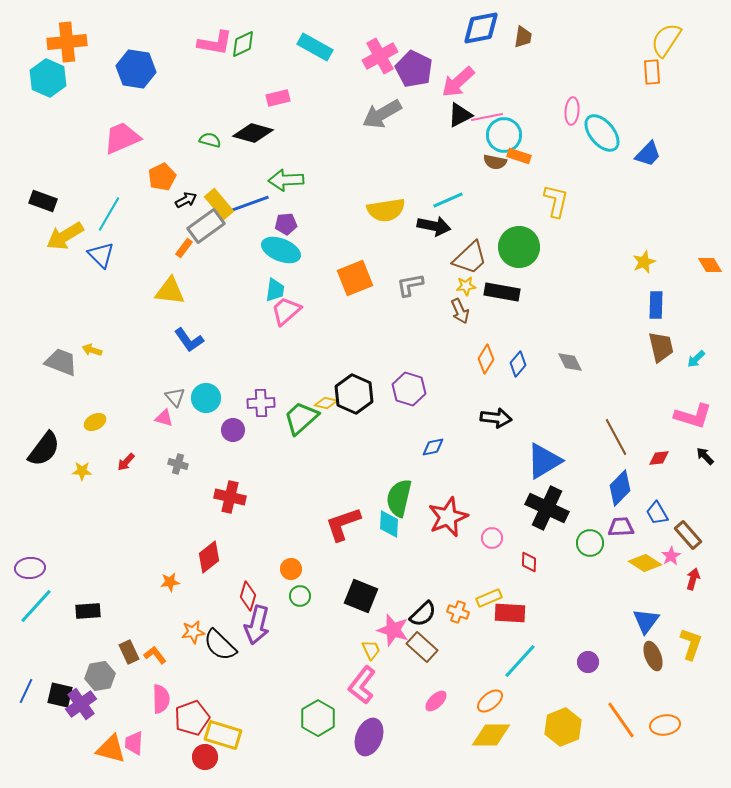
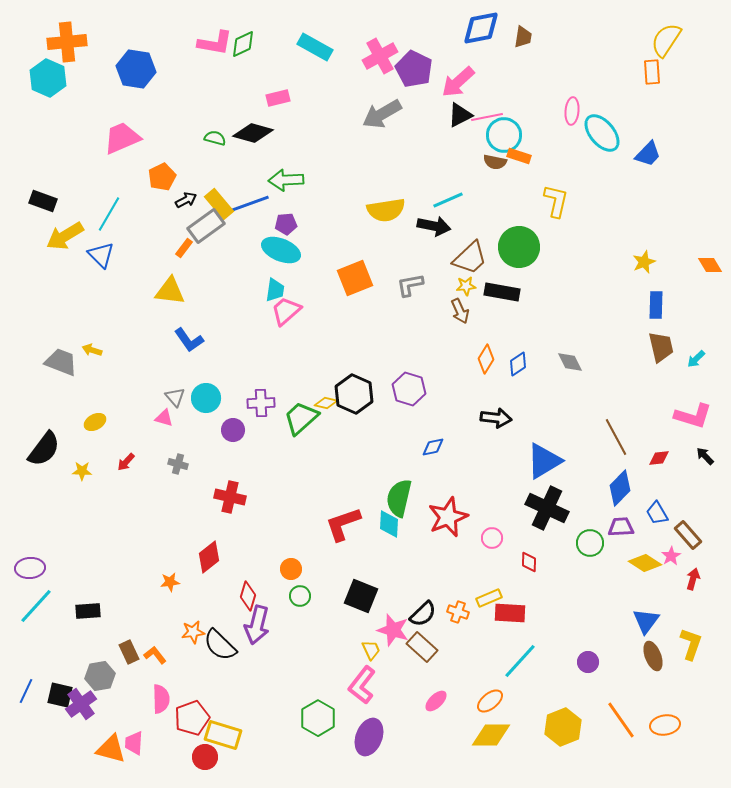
green semicircle at (210, 140): moved 5 px right, 2 px up
blue diamond at (518, 364): rotated 15 degrees clockwise
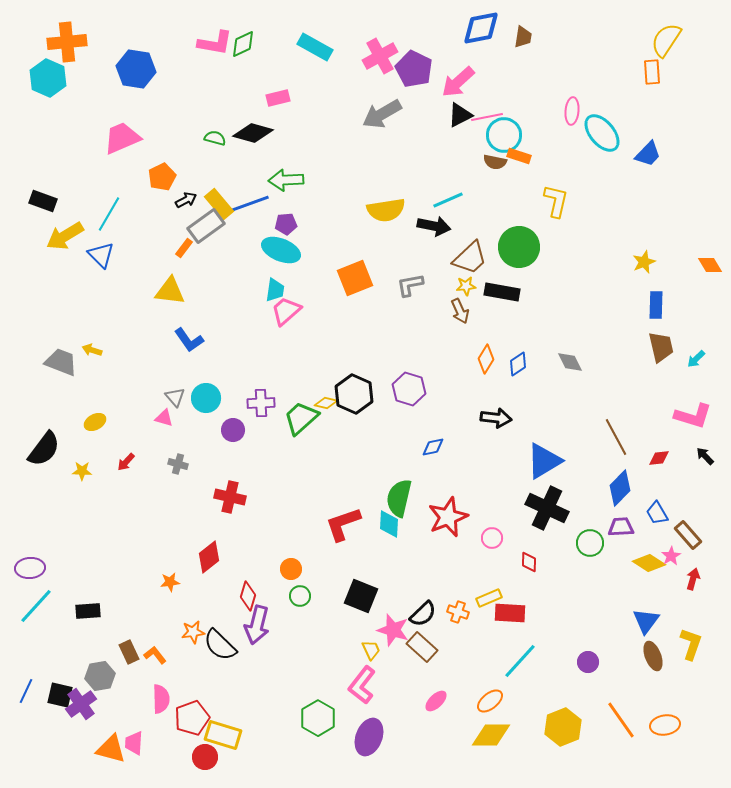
yellow diamond at (645, 563): moved 4 px right
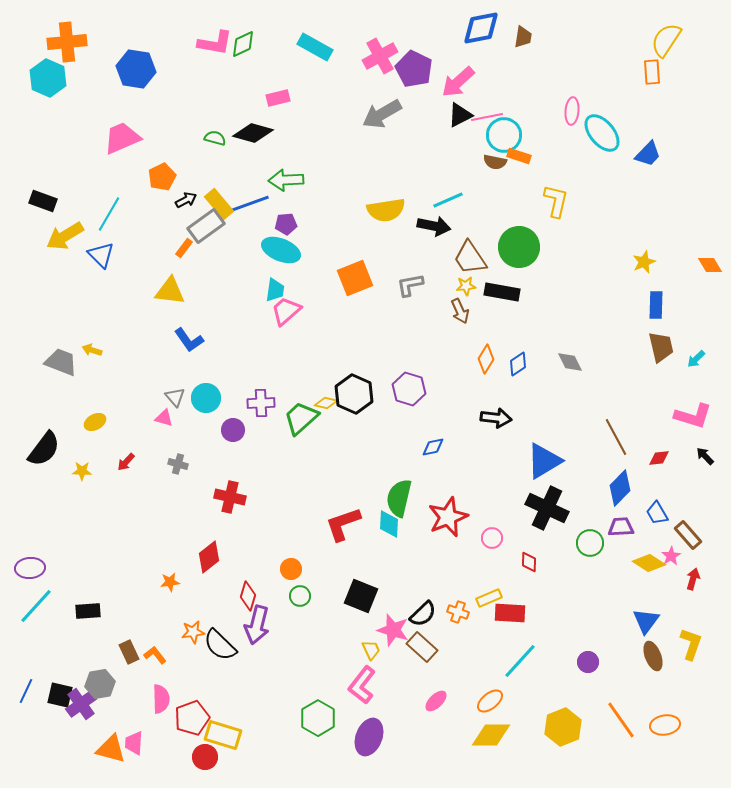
brown trapezoid at (470, 258): rotated 99 degrees clockwise
gray hexagon at (100, 676): moved 8 px down
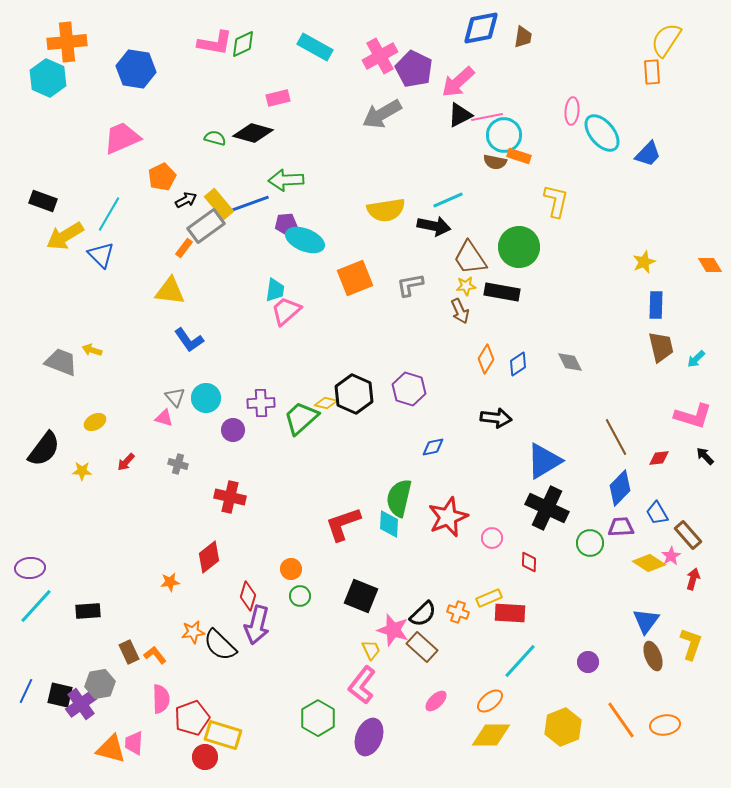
cyan ellipse at (281, 250): moved 24 px right, 10 px up
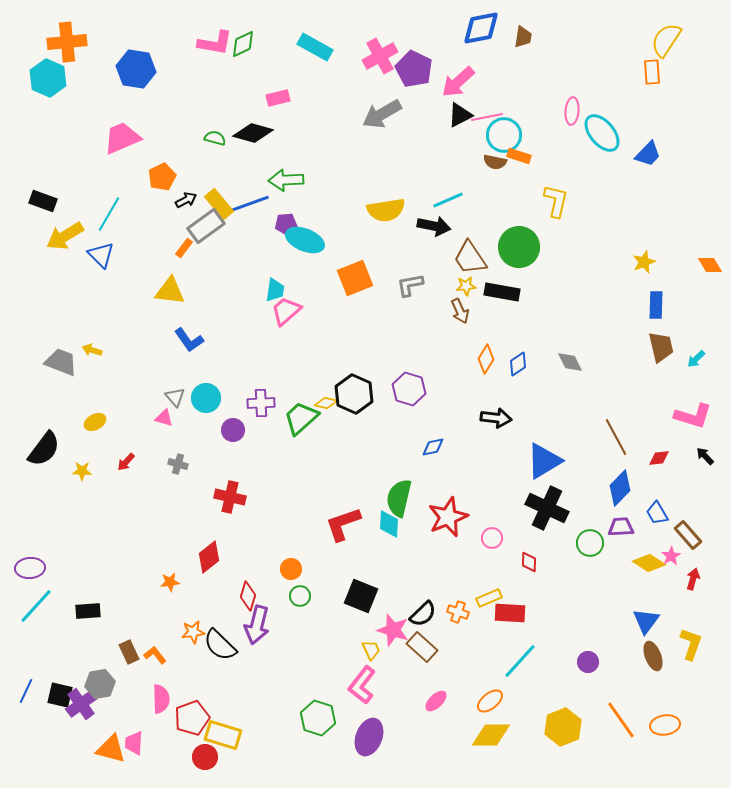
green hexagon at (318, 718): rotated 12 degrees counterclockwise
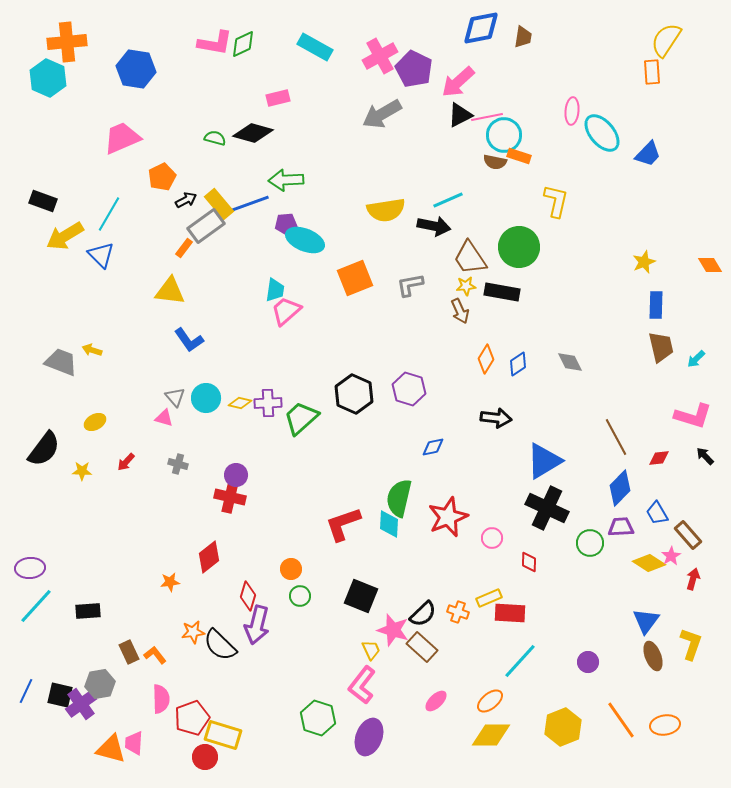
purple cross at (261, 403): moved 7 px right
yellow diamond at (326, 403): moved 86 px left
purple circle at (233, 430): moved 3 px right, 45 px down
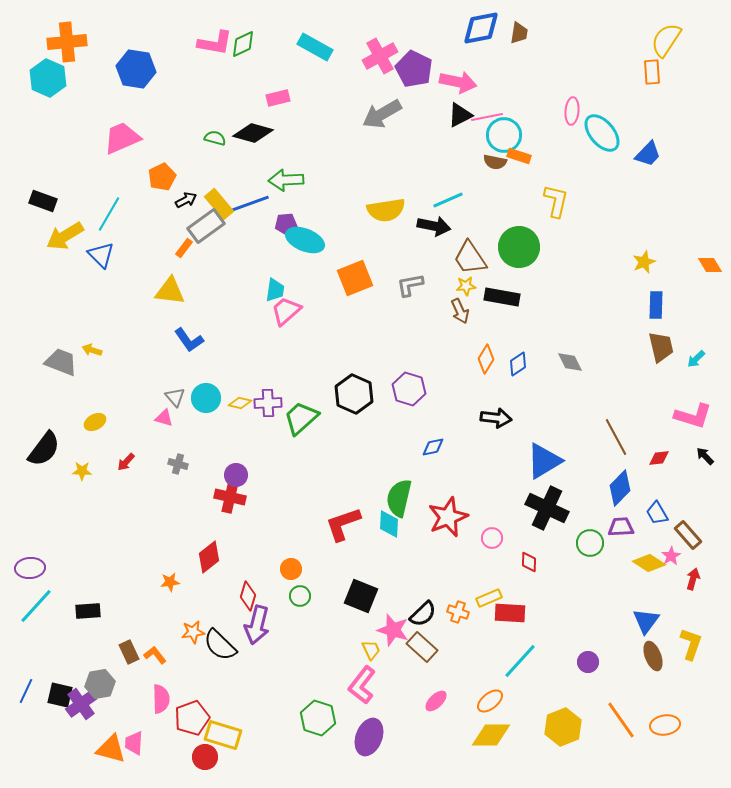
brown trapezoid at (523, 37): moved 4 px left, 4 px up
pink arrow at (458, 82): rotated 126 degrees counterclockwise
black rectangle at (502, 292): moved 5 px down
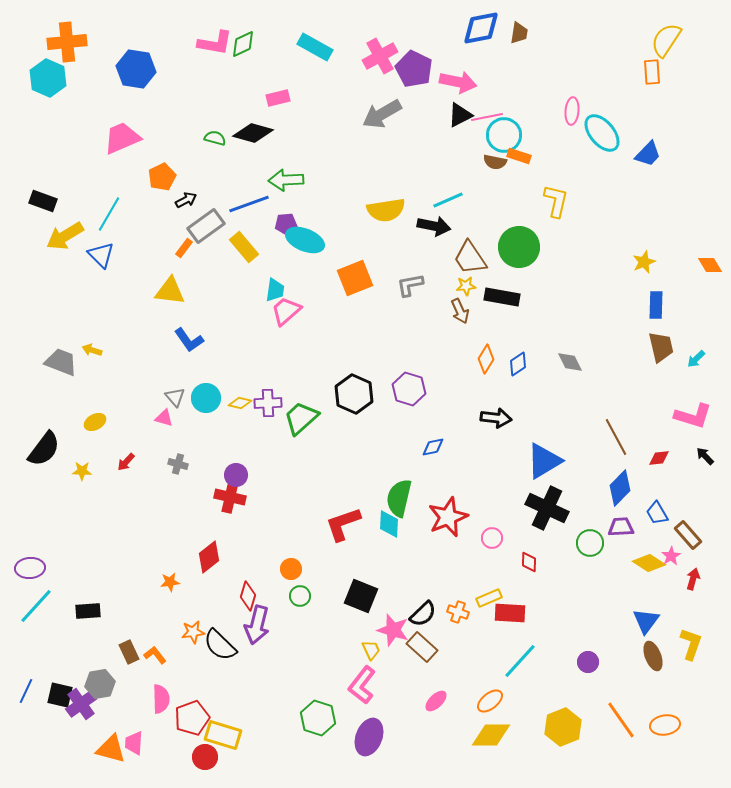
yellow rectangle at (219, 204): moved 25 px right, 43 px down
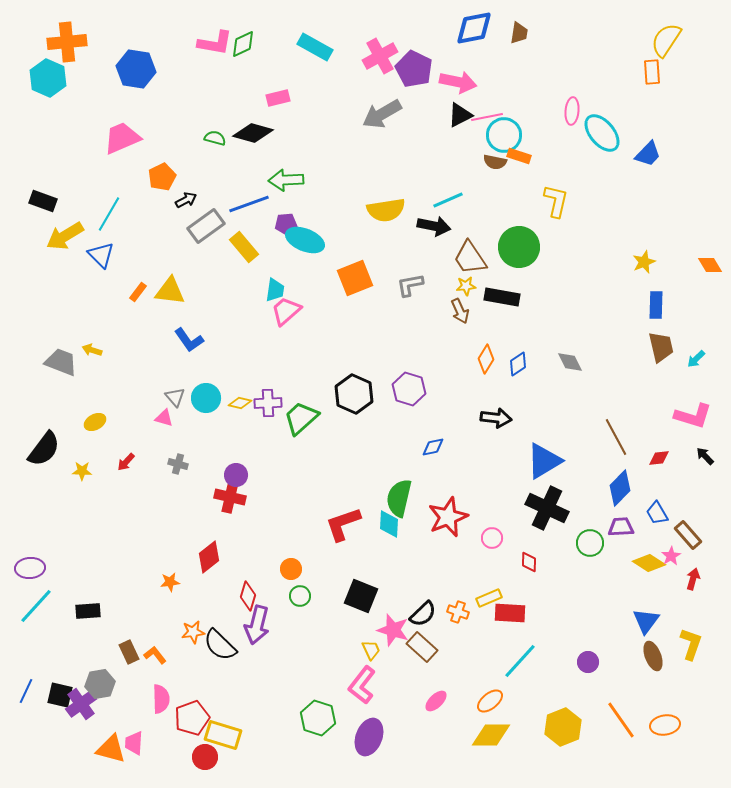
blue diamond at (481, 28): moved 7 px left
orange rectangle at (184, 248): moved 46 px left, 44 px down
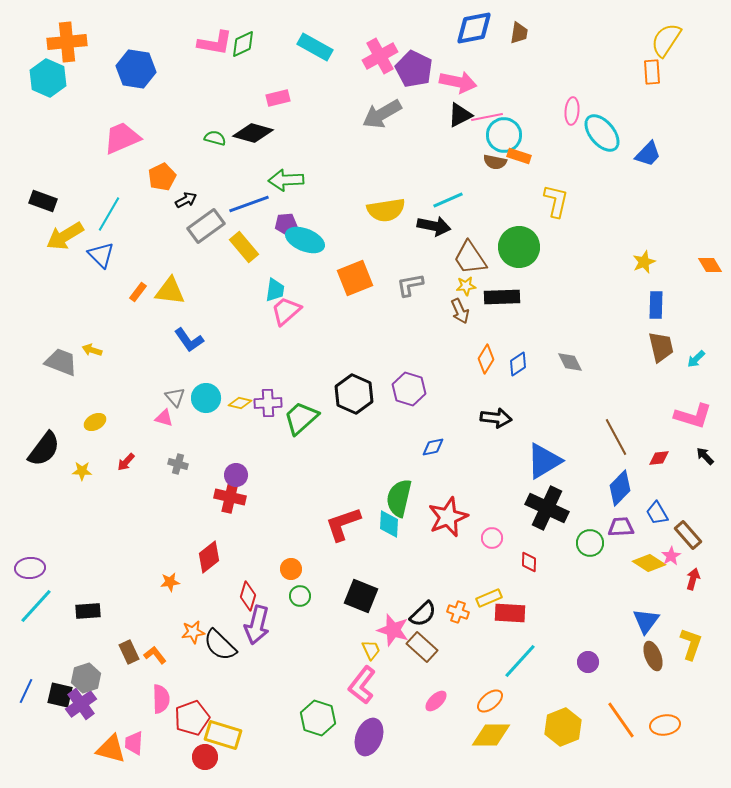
black rectangle at (502, 297): rotated 12 degrees counterclockwise
gray hexagon at (100, 684): moved 14 px left, 6 px up; rotated 8 degrees counterclockwise
